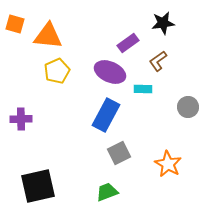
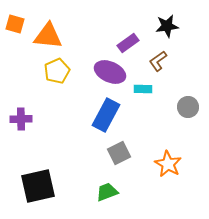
black star: moved 4 px right, 3 px down
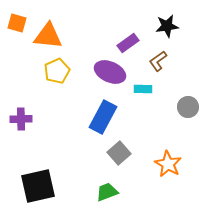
orange square: moved 2 px right, 1 px up
blue rectangle: moved 3 px left, 2 px down
gray square: rotated 15 degrees counterclockwise
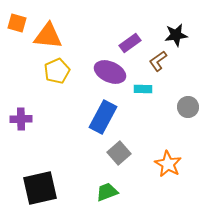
black star: moved 9 px right, 9 px down
purple rectangle: moved 2 px right
black square: moved 2 px right, 2 px down
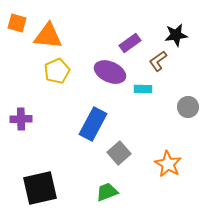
blue rectangle: moved 10 px left, 7 px down
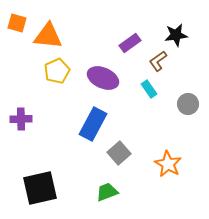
purple ellipse: moved 7 px left, 6 px down
cyan rectangle: moved 6 px right; rotated 54 degrees clockwise
gray circle: moved 3 px up
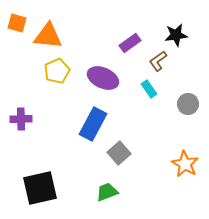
orange star: moved 17 px right
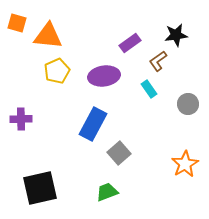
purple ellipse: moved 1 px right, 2 px up; rotated 32 degrees counterclockwise
orange star: rotated 12 degrees clockwise
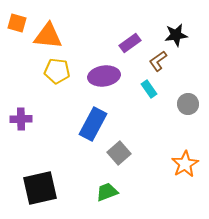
yellow pentagon: rotated 30 degrees clockwise
